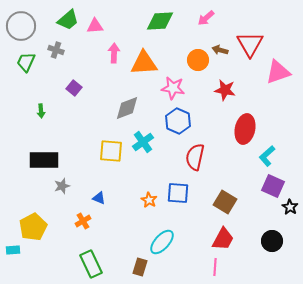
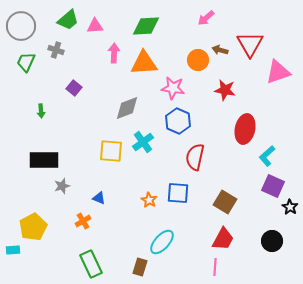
green diamond at (160, 21): moved 14 px left, 5 px down
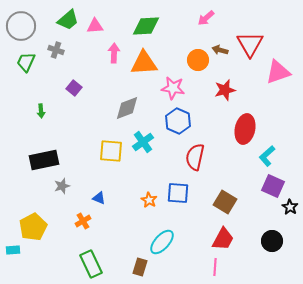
red star at (225, 90): rotated 25 degrees counterclockwise
black rectangle at (44, 160): rotated 12 degrees counterclockwise
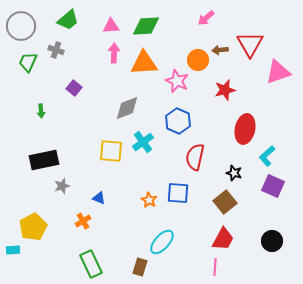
pink triangle at (95, 26): moved 16 px right
brown arrow at (220, 50): rotated 21 degrees counterclockwise
green trapezoid at (26, 62): moved 2 px right
pink star at (173, 88): moved 4 px right, 7 px up; rotated 15 degrees clockwise
brown square at (225, 202): rotated 20 degrees clockwise
black star at (290, 207): moved 56 px left, 34 px up; rotated 14 degrees counterclockwise
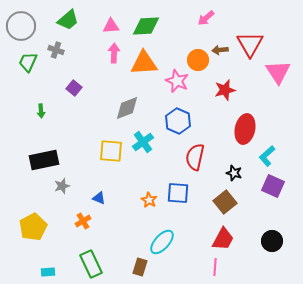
pink triangle at (278, 72): rotated 44 degrees counterclockwise
cyan rectangle at (13, 250): moved 35 px right, 22 px down
